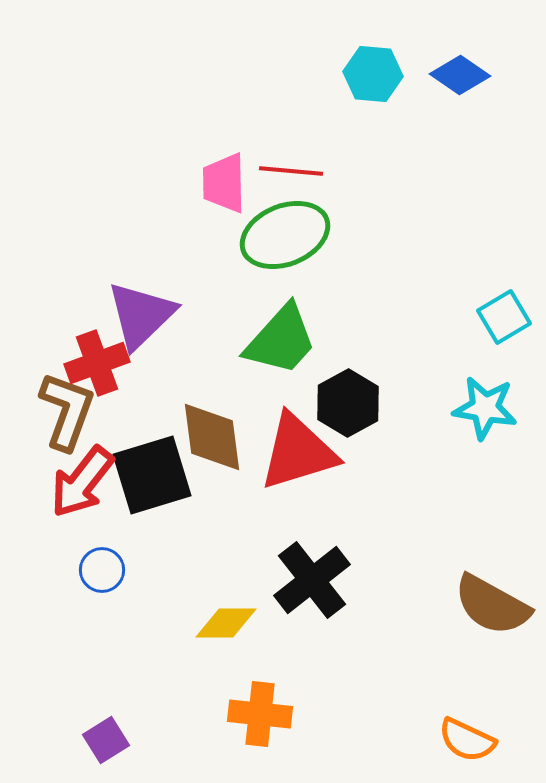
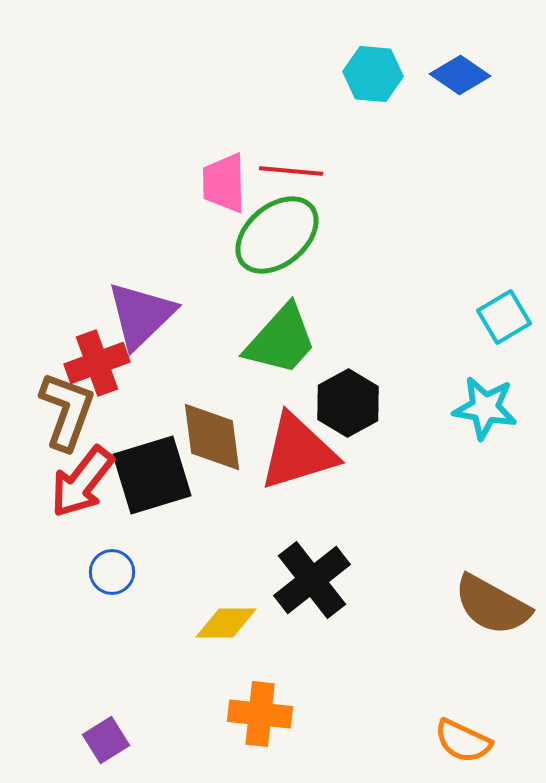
green ellipse: moved 8 px left; rotated 18 degrees counterclockwise
blue circle: moved 10 px right, 2 px down
orange semicircle: moved 4 px left, 1 px down
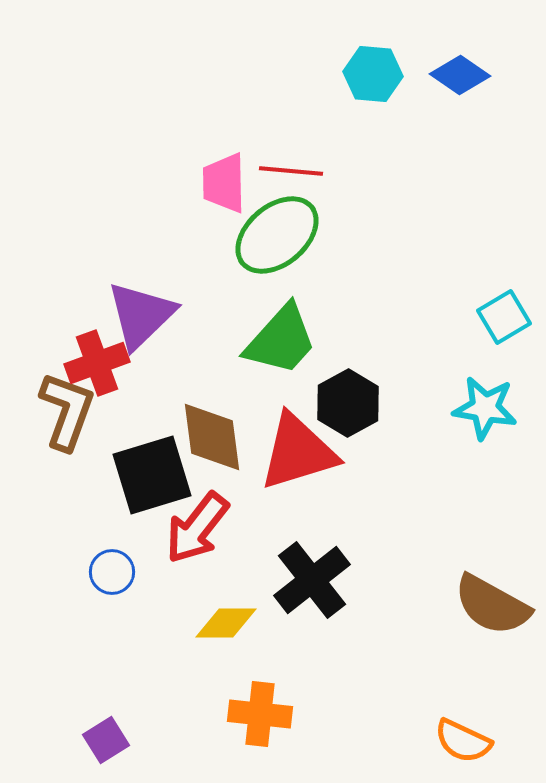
red arrow: moved 115 px right, 46 px down
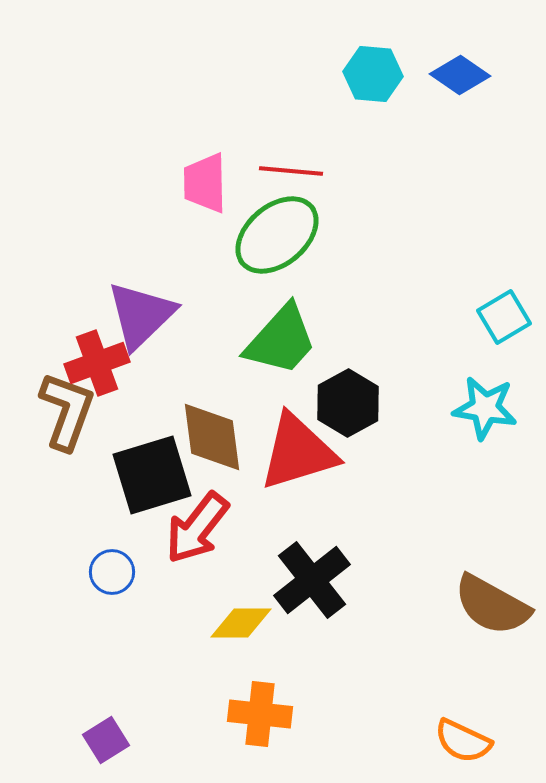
pink trapezoid: moved 19 px left
yellow diamond: moved 15 px right
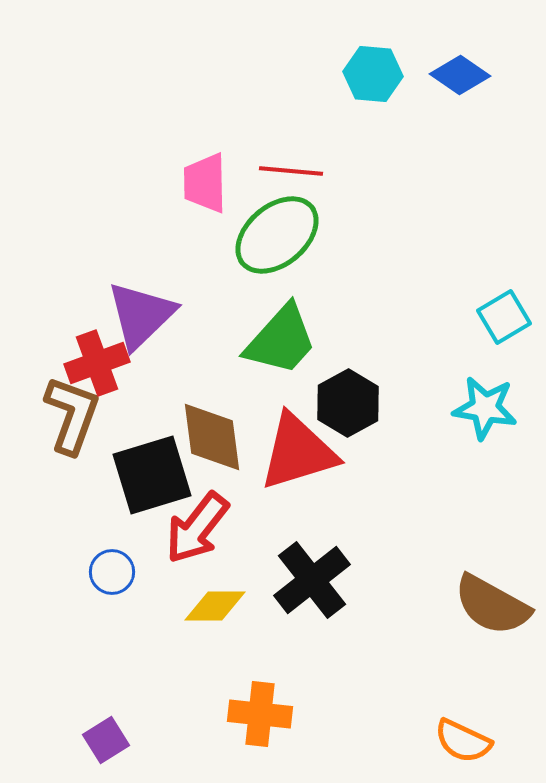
brown L-shape: moved 5 px right, 4 px down
yellow diamond: moved 26 px left, 17 px up
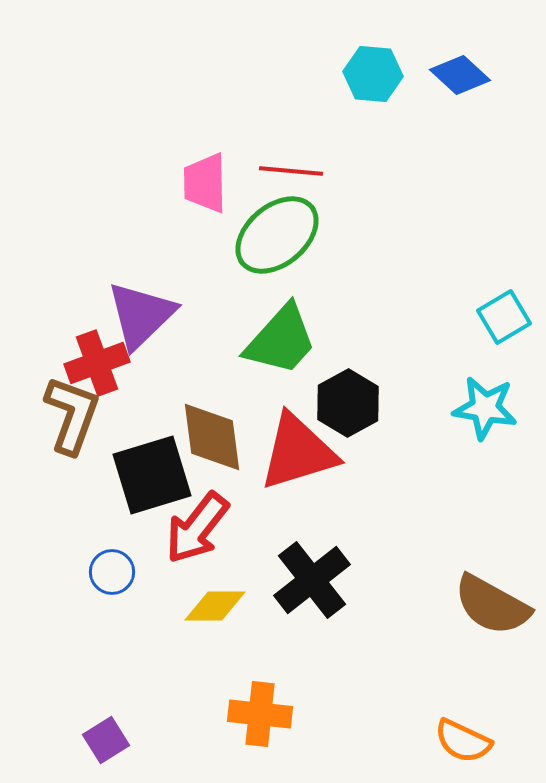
blue diamond: rotated 8 degrees clockwise
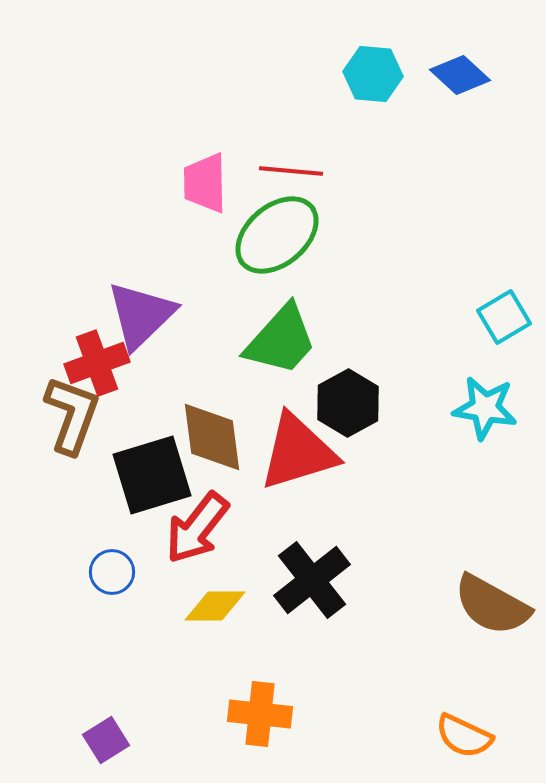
orange semicircle: moved 1 px right, 5 px up
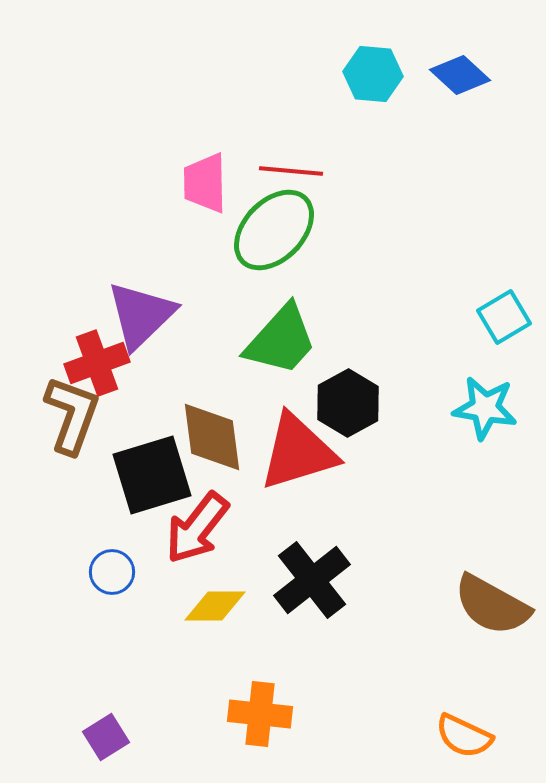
green ellipse: moved 3 px left, 5 px up; rotated 6 degrees counterclockwise
purple square: moved 3 px up
